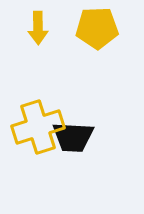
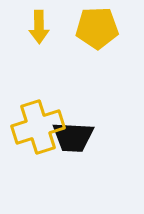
yellow arrow: moved 1 px right, 1 px up
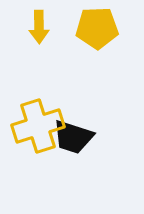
yellow cross: moved 1 px up
black trapezoid: rotated 15 degrees clockwise
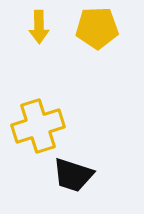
black trapezoid: moved 38 px down
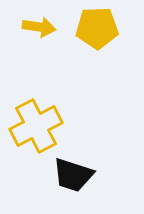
yellow arrow: rotated 80 degrees counterclockwise
yellow cross: moved 2 px left; rotated 9 degrees counterclockwise
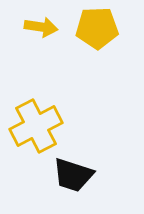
yellow arrow: moved 2 px right
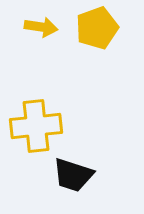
yellow pentagon: rotated 18 degrees counterclockwise
yellow cross: rotated 21 degrees clockwise
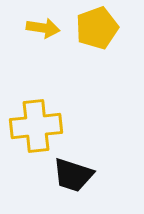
yellow arrow: moved 2 px right, 1 px down
